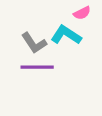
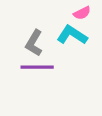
cyan L-shape: moved 6 px right
gray L-shape: rotated 64 degrees clockwise
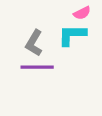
cyan L-shape: rotated 32 degrees counterclockwise
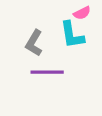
cyan L-shape: rotated 100 degrees counterclockwise
purple line: moved 10 px right, 5 px down
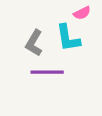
cyan L-shape: moved 4 px left, 3 px down
